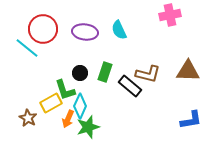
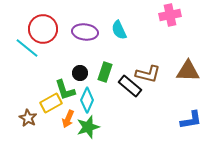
cyan diamond: moved 7 px right, 6 px up
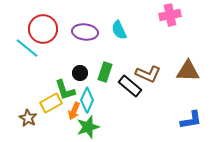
brown L-shape: rotated 10 degrees clockwise
orange arrow: moved 6 px right, 8 px up
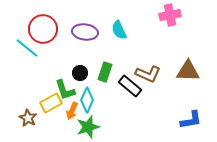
orange arrow: moved 2 px left
